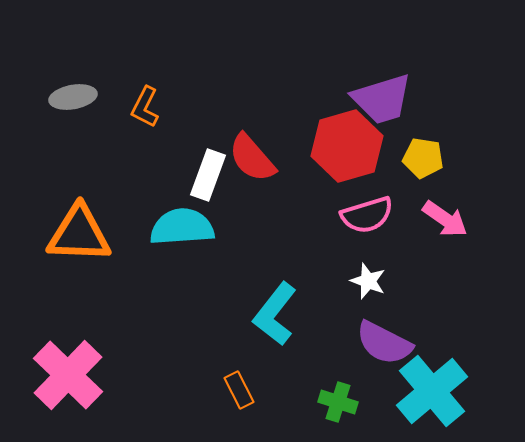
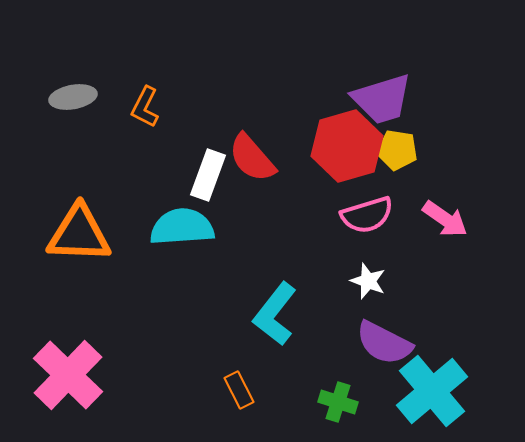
yellow pentagon: moved 26 px left, 8 px up
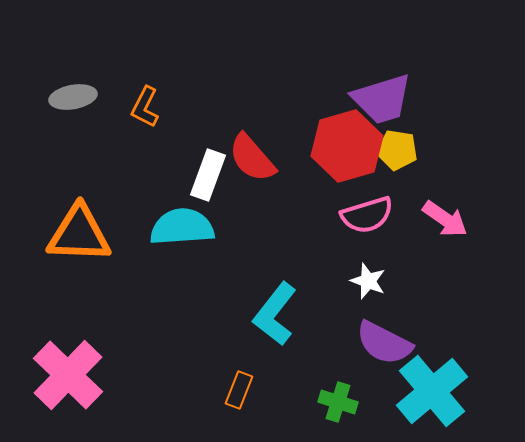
orange rectangle: rotated 48 degrees clockwise
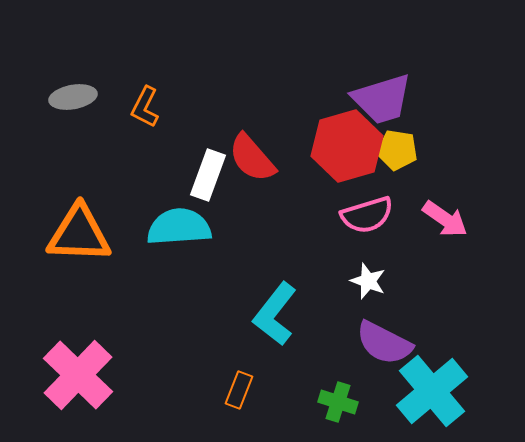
cyan semicircle: moved 3 px left
pink cross: moved 10 px right
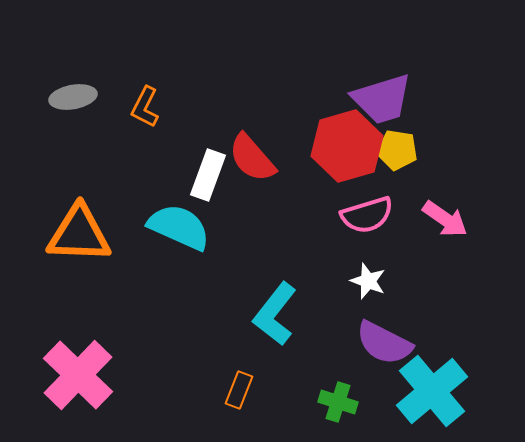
cyan semicircle: rotated 28 degrees clockwise
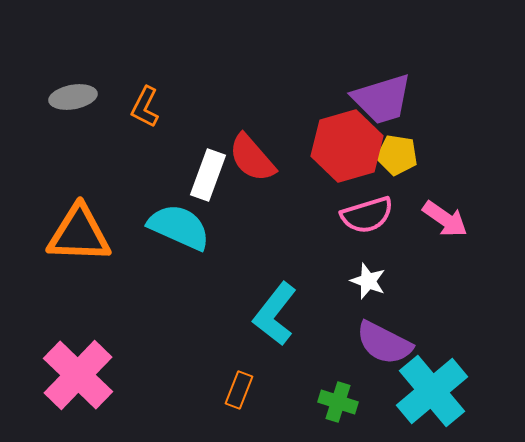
yellow pentagon: moved 5 px down
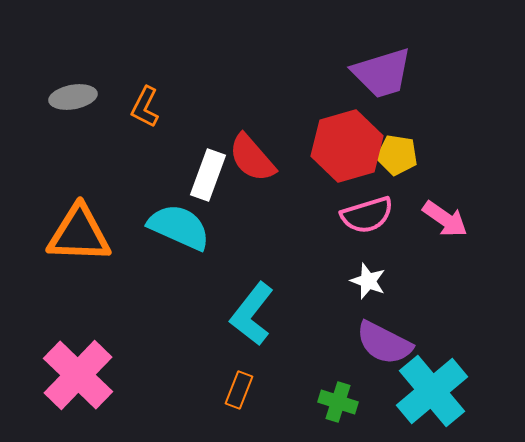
purple trapezoid: moved 26 px up
cyan L-shape: moved 23 px left
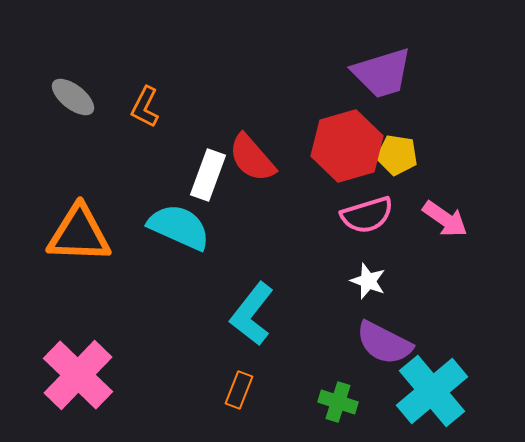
gray ellipse: rotated 48 degrees clockwise
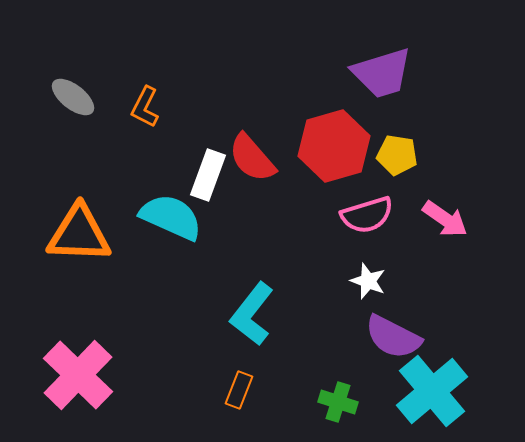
red hexagon: moved 13 px left
cyan semicircle: moved 8 px left, 10 px up
purple semicircle: moved 9 px right, 6 px up
